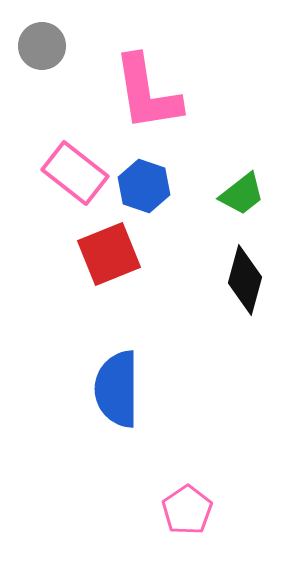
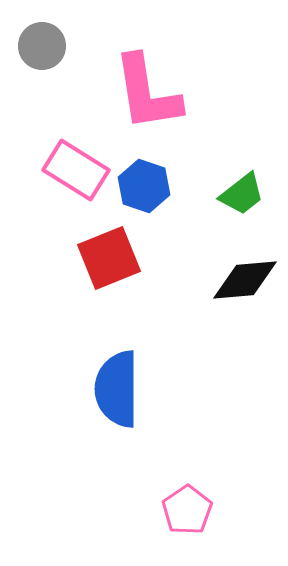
pink rectangle: moved 1 px right, 3 px up; rotated 6 degrees counterclockwise
red square: moved 4 px down
black diamond: rotated 70 degrees clockwise
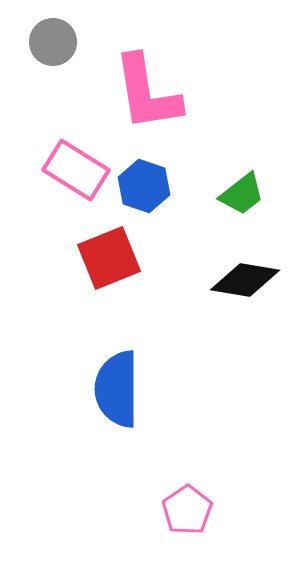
gray circle: moved 11 px right, 4 px up
black diamond: rotated 14 degrees clockwise
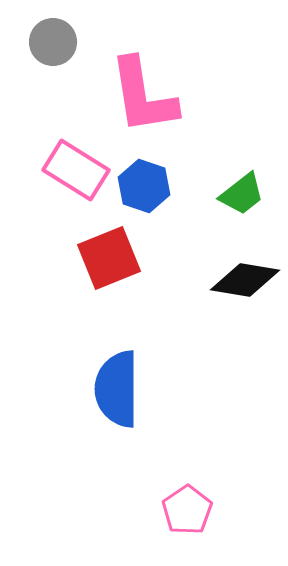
pink L-shape: moved 4 px left, 3 px down
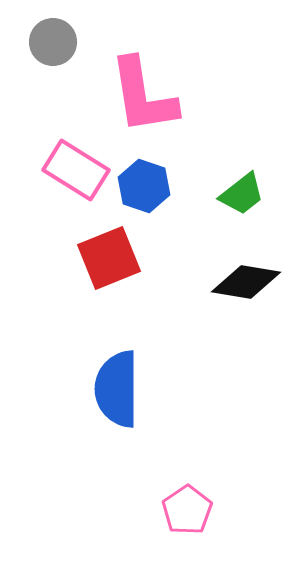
black diamond: moved 1 px right, 2 px down
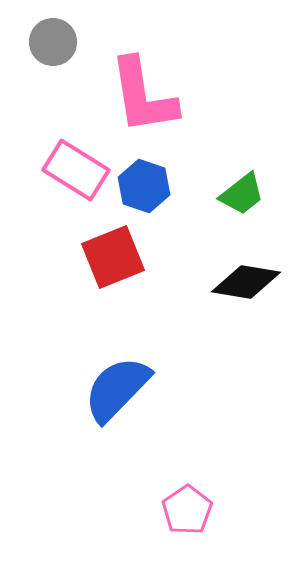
red square: moved 4 px right, 1 px up
blue semicircle: rotated 44 degrees clockwise
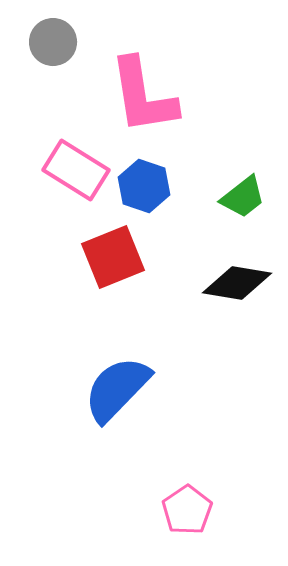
green trapezoid: moved 1 px right, 3 px down
black diamond: moved 9 px left, 1 px down
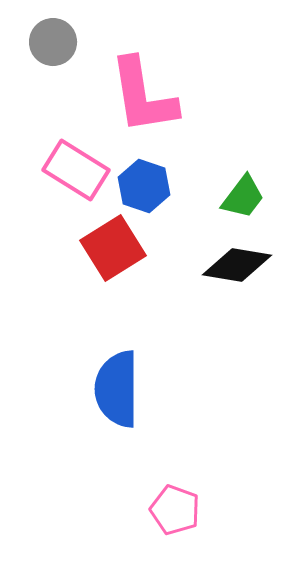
green trapezoid: rotated 15 degrees counterclockwise
red square: moved 9 px up; rotated 10 degrees counterclockwise
black diamond: moved 18 px up
blue semicircle: rotated 44 degrees counterclockwise
pink pentagon: moved 12 px left; rotated 18 degrees counterclockwise
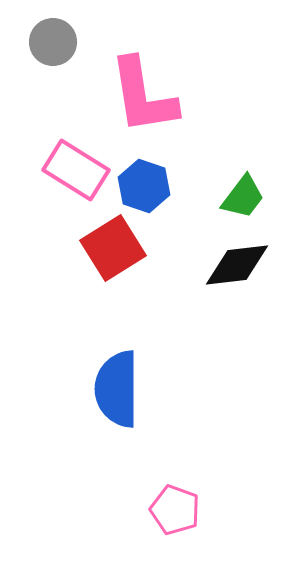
black diamond: rotated 16 degrees counterclockwise
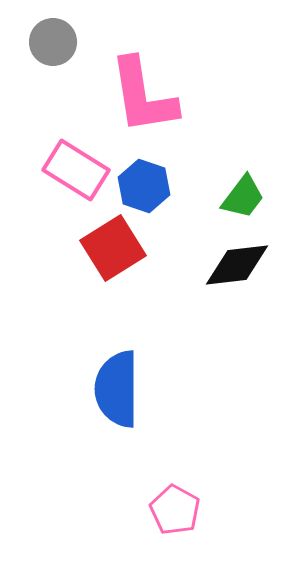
pink pentagon: rotated 9 degrees clockwise
